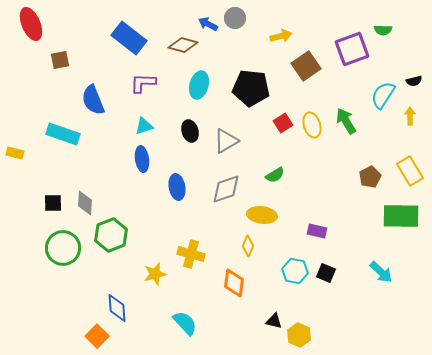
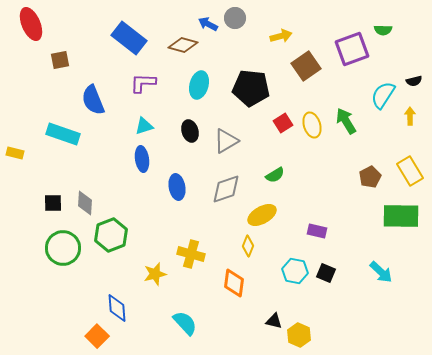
yellow ellipse at (262, 215): rotated 36 degrees counterclockwise
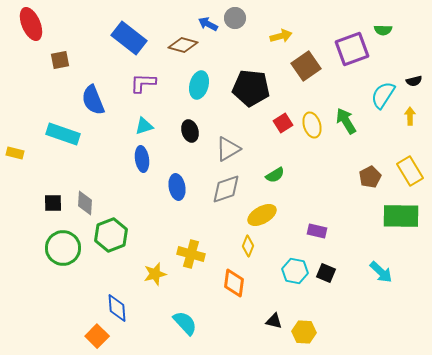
gray triangle at (226, 141): moved 2 px right, 8 px down
yellow hexagon at (299, 335): moved 5 px right, 3 px up; rotated 20 degrees counterclockwise
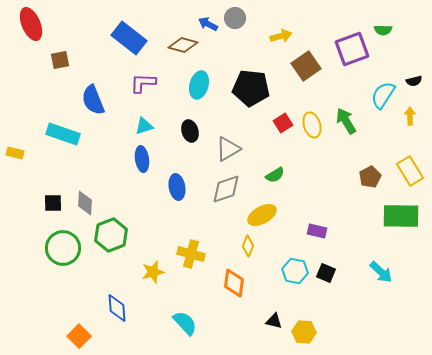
yellow star at (155, 274): moved 2 px left, 2 px up
orange square at (97, 336): moved 18 px left
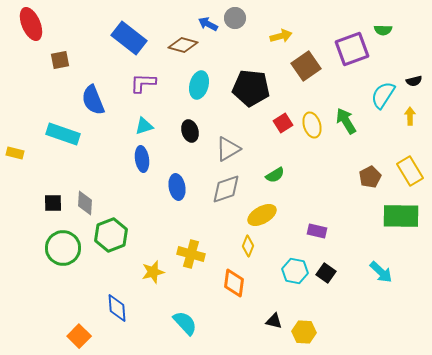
black square at (326, 273): rotated 12 degrees clockwise
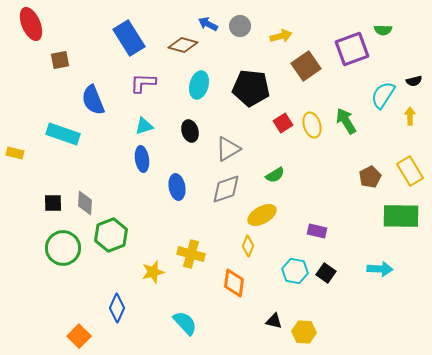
gray circle at (235, 18): moved 5 px right, 8 px down
blue rectangle at (129, 38): rotated 20 degrees clockwise
cyan arrow at (381, 272): moved 1 px left, 3 px up; rotated 40 degrees counterclockwise
blue diamond at (117, 308): rotated 28 degrees clockwise
